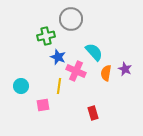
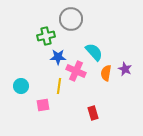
blue star: rotated 21 degrees counterclockwise
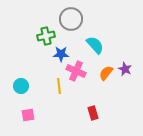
cyan semicircle: moved 1 px right, 7 px up
blue star: moved 3 px right, 3 px up
orange semicircle: rotated 28 degrees clockwise
yellow line: rotated 14 degrees counterclockwise
pink square: moved 15 px left, 10 px down
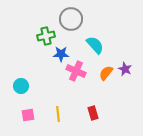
yellow line: moved 1 px left, 28 px down
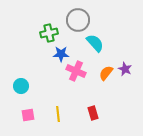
gray circle: moved 7 px right, 1 px down
green cross: moved 3 px right, 3 px up
cyan semicircle: moved 2 px up
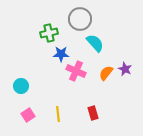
gray circle: moved 2 px right, 1 px up
pink square: rotated 24 degrees counterclockwise
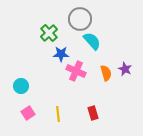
green cross: rotated 30 degrees counterclockwise
cyan semicircle: moved 3 px left, 2 px up
orange semicircle: rotated 126 degrees clockwise
pink square: moved 2 px up
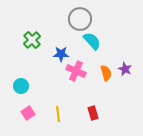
green cross: moved 17 px left, 7 px down
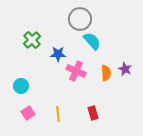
blue star: moved 3 px left
orange semicircle: rotated 14 degrees clockwise
